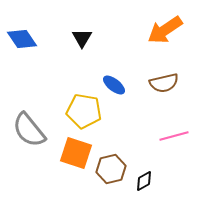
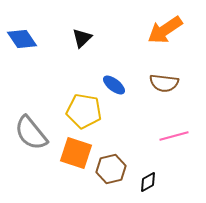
black triangle: rotated 15 degrees clockwise
brown semicircle: rotated 20 degrees clockwise
gray semicircle: moved 2 px right, 3 px down
black diamond: moved 4 px right, 1 px down
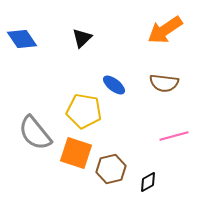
gray semicircle: moved 4 px right
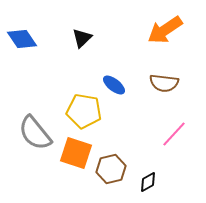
pink line: moved 2 px up; rotated 32 degrees counterclockwise
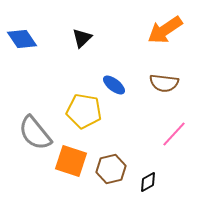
orange square: moved 5 px left, 8 px down
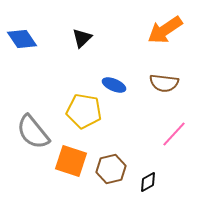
blue ellipse: rotated 15 degrees counterclockwise
gray semicircle: moved 2 px left, 1 px up
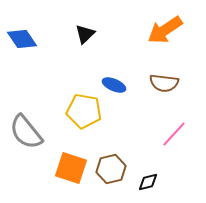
black triangle: moved 3 px right, 4 px up
gray semicircle: moved 7 px left
orange square: moved 7 px down
black diamond: rotated 15 degrees clockwise
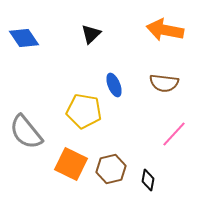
orange arrow: rotated 45 degrees clockwise
black triangle: moved 6 px right
blue diamond: moved 2 px right, 1 px up
blue ellipse: rotated 45 degrees clockwise
orange square: moved 4 px up; rotated 8 degrees clockwise
black diamond: moved 2 px up; rotated 65 degrees counterclockwise
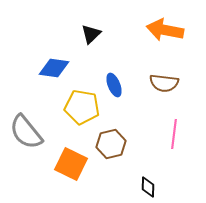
blue diamond: moved 30 px right, 30 px down; rotated 48 degrees counterclockwise
yellow pentagon: moved 2 px left, 4 px up
pink line: rotated 36 degrees counterclockwise
brown hexagon: moved 25 px up
black diamond: moved 7 px down; rotated 10 degrees counterclockwise
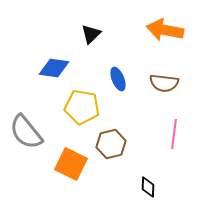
blue ellipse: moved 4 px right, 6 px up
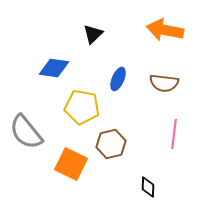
black triangle: moved 2 px right
blue ellipse: rotated 45 degrees clockwise
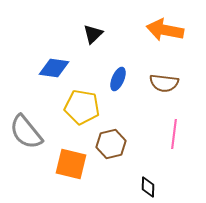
orange square: rotated 12 degrees counterclockwise
